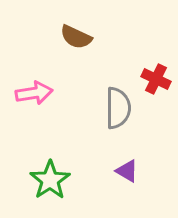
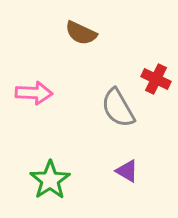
brown semicircle: moved 5 px right, 4 px up
pink arrow: rotated 12 degrees clockwise
gray semicircle: rotated 150 degrees clockwise
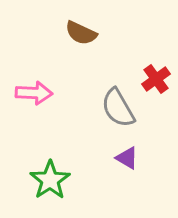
red cross: rotated 28 degrees clockwise
purple triangle: moved 13 px up
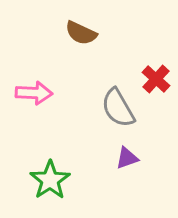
red cross: rotated 12 degrees counterclockwise
purple triangle: rotated 50 degrees counterclockwise
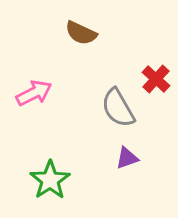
pink arrow: rotated 30 degrees counterclockwise
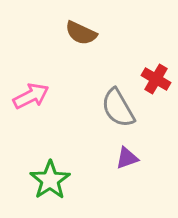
red cross: rotated 12 degrees counterclockwise
pink arrow: moved 3 px left, 3 px down
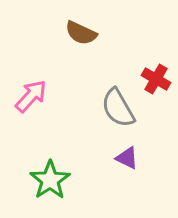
pink arrow: rotated 21 degrees counterclockwise
purple triangle: rotated 45 degrees clockwise
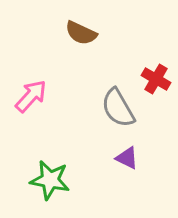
green star: rotated 27 degrees counterclockwise
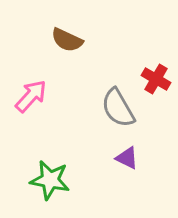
brown semicircle: moved 14 px left, 7 px down
